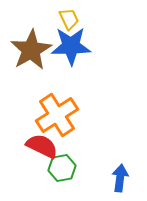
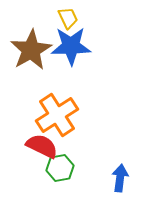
yellow trapezoid: moved 1 px left, 1 px up
green hexagon: moved 2 px left
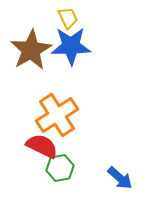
blue arrow: rotated 124 degrees clockwise
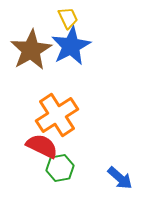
blue star: rotated 27 degrees counterclockwise
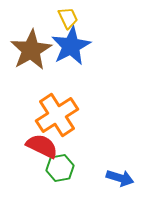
blue arrow: rotated 24 degrees counterclockwise
